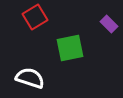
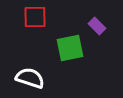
red square: rotated 30 degrees clockwise
purple rectangle: moved 12 px left, 2 px down
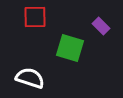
purple rectangle: moved 4 px right
green square: rotated 28 degrees clockwise
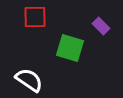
white semicircle: moved 1 px left, 2 px down; rotated 16 degrees clockwise
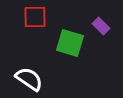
green square: moved 5 px up
white semicircle: moved 1 px up
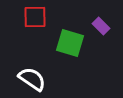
white semicircle: moved 3 px right
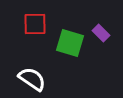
red square: moved 7 px down
purple rectangle: moved 7 px down
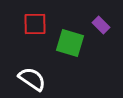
purple rectangle: moved 8 px up
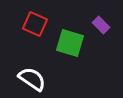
red square: rotated 25 degrees clockwise
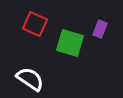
purple rectangle: moved 1 px left, 4 px down; rotated 66 degrees clockwise
white semicircle: moved 2 px left
